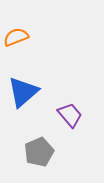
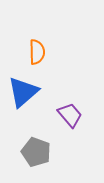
orange semicircle: moved 21 px right, 15 px down; rotated 110 degrees clockwise
gray pentagon: moved 3 px left; rotated 28 degrees counterclockwise
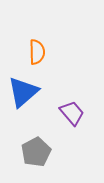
purple trapezoid: moved 2 px right, 2 px up
gray pentagon: rotated 24 degrees clockwise
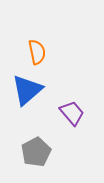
orange semicircle: rotated 10 degrees counterclockwise
blue triangle: moved 4 px right, 2 px up
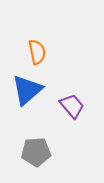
purple trapezoid: moved 7 px up
gray pentagon: rotated 24 degrees clockwise
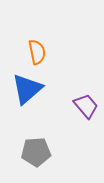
blue triangle: moved 1 px up
purple trapezoid: moved 14 px right
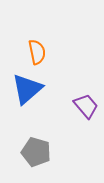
gray pentagon: rotated 20 degrees clockwise
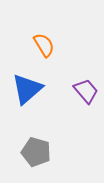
orange semicircle: moved 7 px right, 7 px up; rotated 20 degrees counterclockwise
purple trapezoid: moved 15 px up
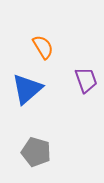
orange semicircle: moved 1 px left, 2 px down
purple trapezoid: moved 11 px up; rotated 20 degrees clockwise
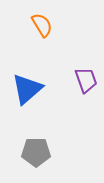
orange semicircle: moved 1 px left, 22 px up
gray pentagon: rotated 16 degrees counterclockwise
